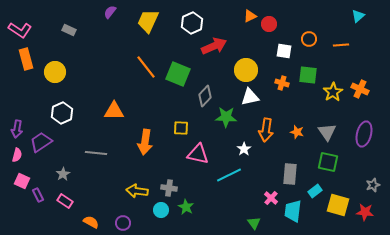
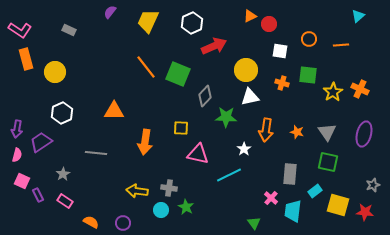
white square at (284, 51): moved 4 px left
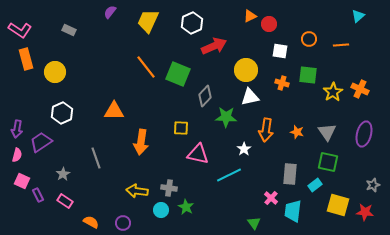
orange arrow at (145, 142): moved 4 px left
gray line at (96, 153): moved 5 px down; rotated 65 degrees clockwise
cyan rectangle at (315, 191): moved 6 px up
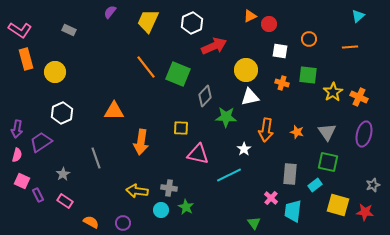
orange line at (341, 45): moved 9 px right, 2 px down
orange cross at (360, 89): moved 1 px left, 8 px down
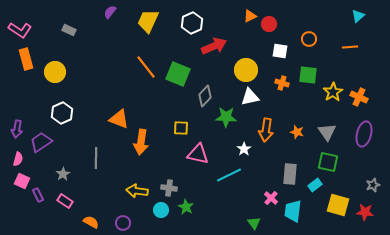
orange triangle at (114, 111): moved 5 px right, 8 px down; rotated 20 degrees clockwise
pink semicircle at (17, 155): moved 1 px right, 4 px down
gray line at (96, 158): rotated 20 degrees clockwise
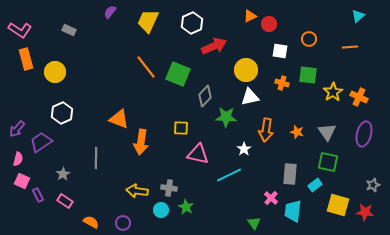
purple arrow at (17, 129): rotated 30 degrees clockwise
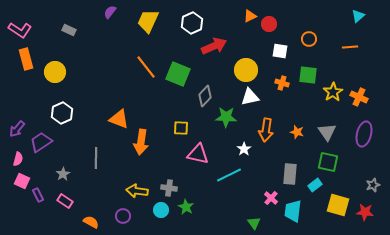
purple circle at (123, 223): moved 7 px up
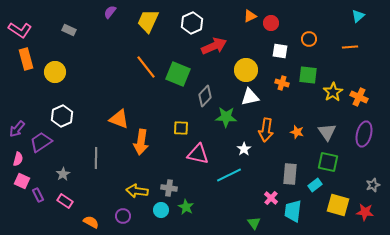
red circle at (269, 24): moved 2 px right, 1 px up
white hexagon at (62, 113): moved 3 px down
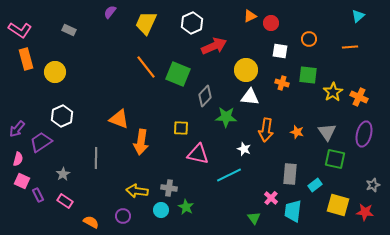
yellow trapezoid at (148, 21): moved 2 px left, 2 px down
white triangle at (250, 97): rotated 18 degrees clockwise
white star at (244, 149): rotated 16 degrees counterclockwise
green square at (328, 162): moved 7 px right, 3 px up
green triangle at (254, 223): moved 5 px up
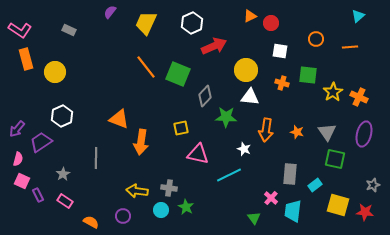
orange circle at (309, 39): moved 7 px right
yellow square at (181, 128): rotated 14 degrees counterclockwise
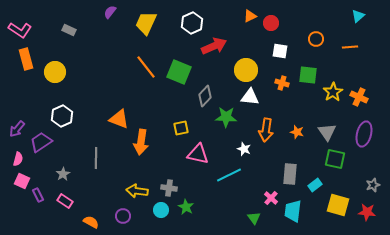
green square at (178, 74): moved 1 px right, 2 px up
red star at (365, 212): moved 2 px right
